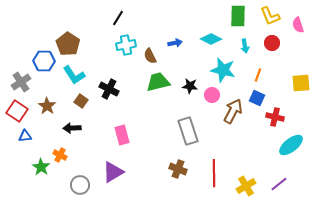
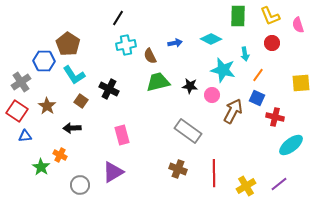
cyan arrow: moved 8 px down
orange line: rotated 16 degrees clockwise
gray rectangle: rotated 36 degrees counterclockwise
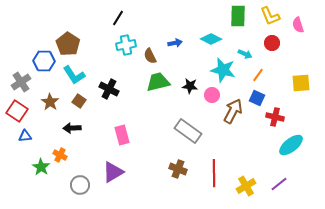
cyan arrow: rotated 56 degrees counterclockwise
brown square: moved 2 px left
brown star: moved 3 px right, 4 px up
